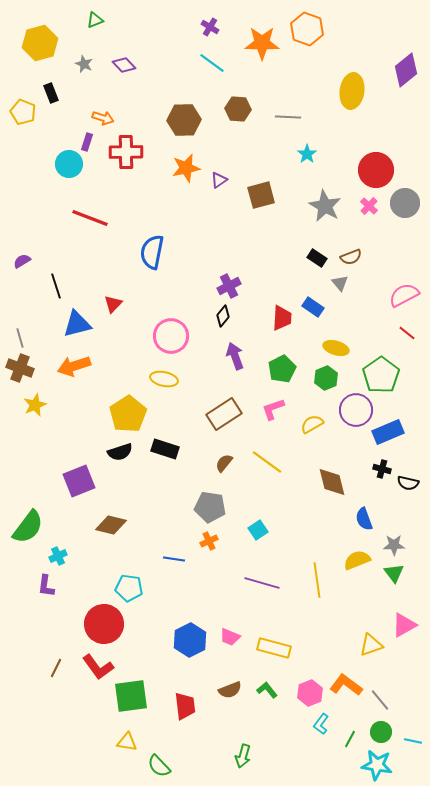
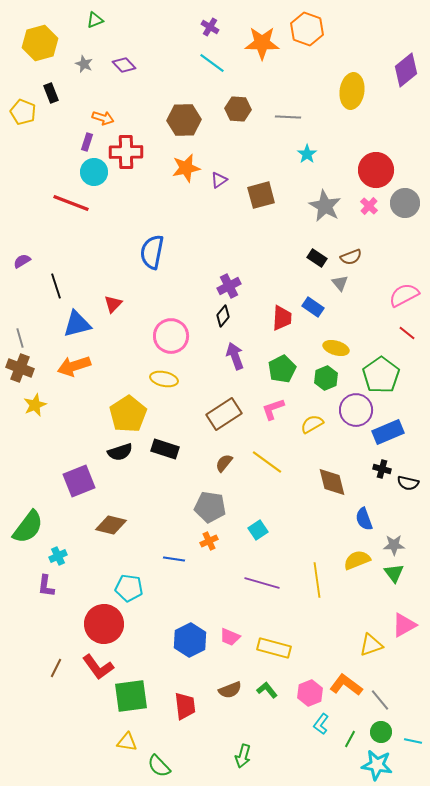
cyan circle at (69, 164): moved 25 px right, 8 px down
red line at (90, 218): moved 19 px left, 15 px up
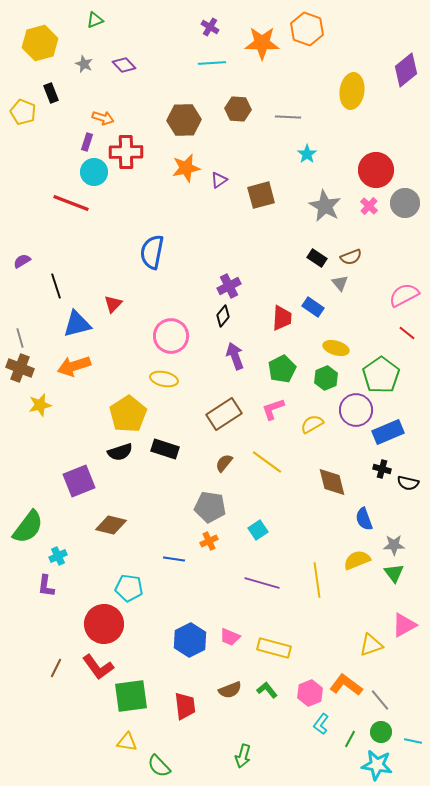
cyan line at (212, 63): rotated 40 degrees counterclockwise
yellow star at (35, 405): moved 5 px right; rotated 10 degrees clockwise
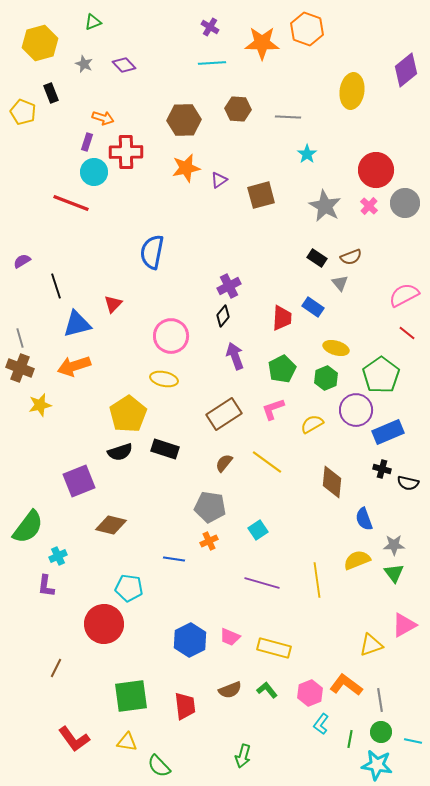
green triangle at (95, 20): moved 2 px left, 2 px down
brown diamond at (332, 482): rotated 20 degrees clockwise
red L-shape at (98, 667): moved 24 px left, 72 px down
gray line at (380, 700): rotated 30 degrees clockwise
green line at (350, 739): rotated 18 degrees counterclockwise
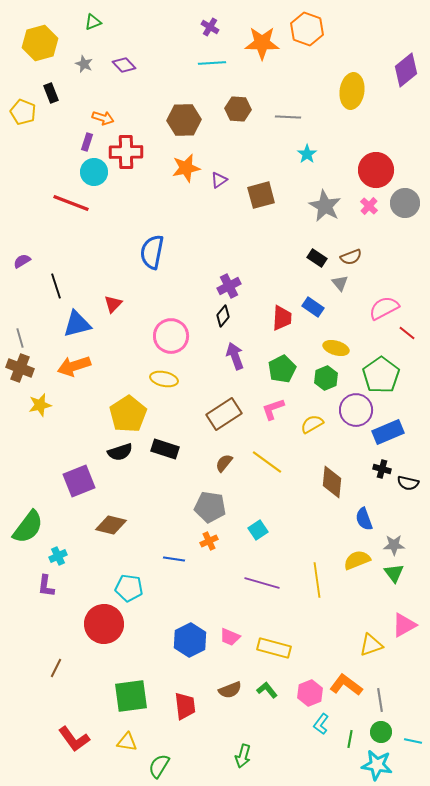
pink semicircle at (404, 295): moved 20 px left, 13 px down
green semicircle at (159, 766): rotated 75 degrees clockwise
